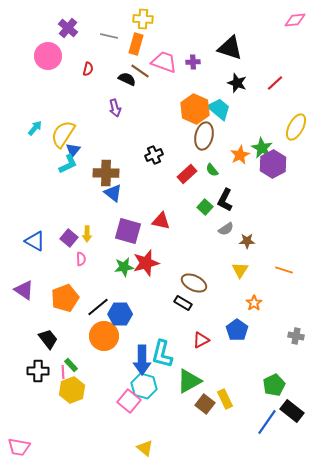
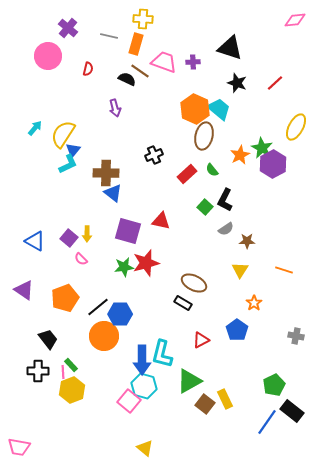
pink semicircle at (81, 259): rotated 136 degrees clockwise
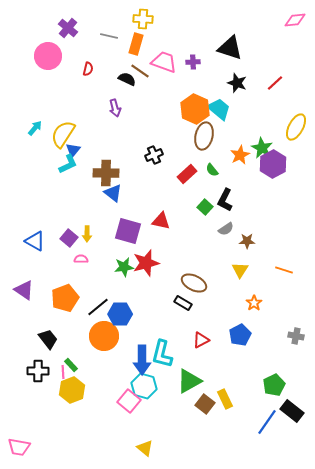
pink semicircle at (81, 259): rotated 136 degrees clockwise
blue pentagon at (237, 330): moved 3 px right, 5 px down; rotated 10 degrees clockwise
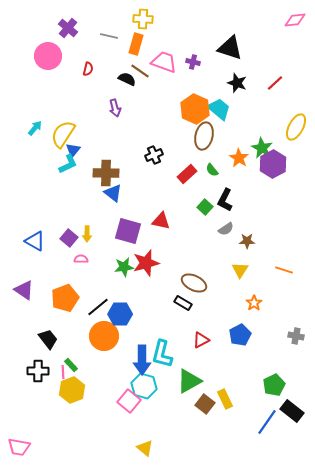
purple cross at (193, 62): rotated 16 degrees clockwise
orange star at (240, 155): moved 1 px left, 3 px down; rotated 12 degrees counterclockwise
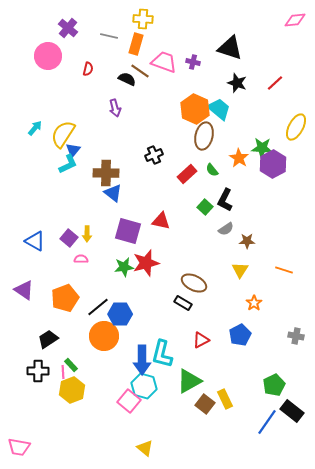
green star at (262, 148): rotated 25 degrees counterclockwise
black trapezoid at (48, 339): rotated 85 degrees counterclockwise
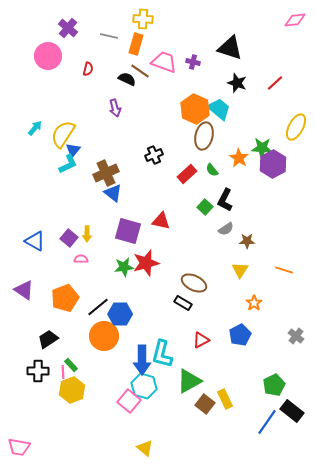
brown cross at (106, 173): rotated 25 degrees counterclockwise
gray cross at (296, 336): rotated 28 degrees clockwise
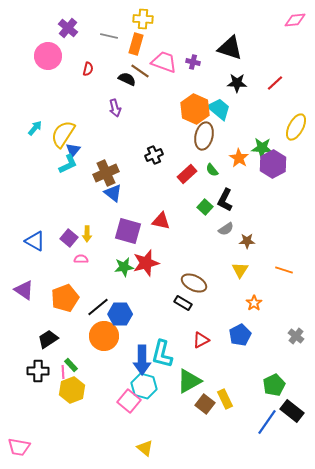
black star at (237, 83): rotated 18 degrees counterclockwise
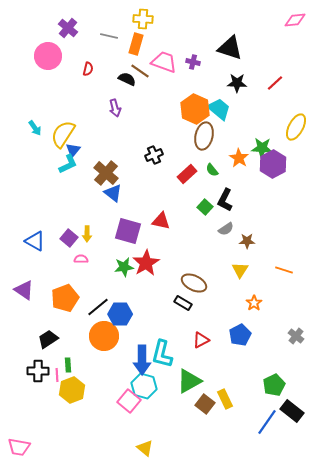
cyan arrow at (35, 128): rotated 105 degrees clockwise
brown cross at (106, 173): rotated 25 degrees counterclockwise
red star at (146, 263): rotated 16 degrees counterclockwise
green rectangle at (71, 365): moved 3 px left; rotated 40 degrees clockwise
pink line at (63, 372): moved 6 px left, 3 px down
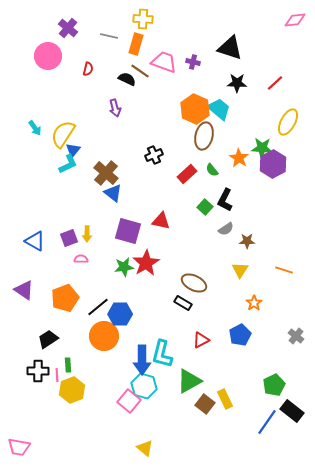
yellow ellipse at (296, 127): moved 8 px left, 5 px up
purple square at (69, 238): rotated 30 degrees clockwise
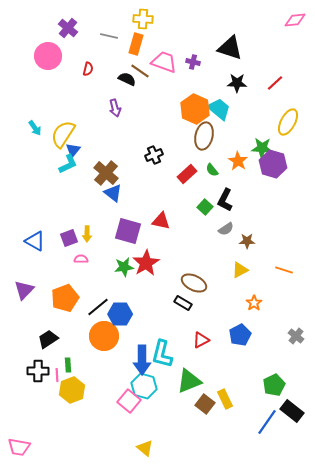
orange star at (239, 158): moved 1 px left, 3 px down
purple hexagon at (273, 164): rotated 16 degrees counterclockwise
yellow triangle at (240, 270): rotated 30 degrees clockwise
purple triangle at (24, 290): rotated 40 degrees clockwise
green triangle at (189, 381): rotated 8 degrees clockwise
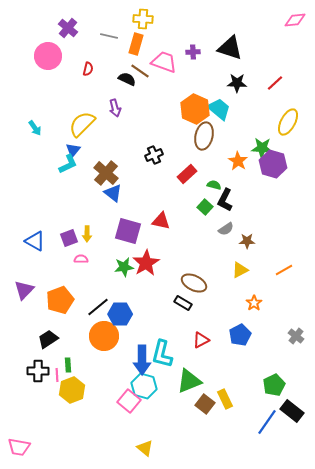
purple cross at (193, 62): moved 10 px up; rotated 16 degrees counterclockwise
yellow semicircle at (63, 134): moved 19 px right, 10 px up; rotated 12 degrees clockwise
green semicircle at (212, 170): moved 2 px right, 15 px down; rotated 144 degrees clockwise
orange line at (284, 270): rotated 48 degrees counterclockwise
orange pentagon at (65, 298): moved 5 px left, 2 px down
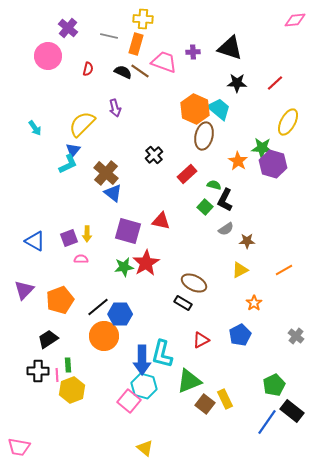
black semicircle at (127, 79): moved 4 px left, 7 px up
black cross at (154, 155): rotated 18 degrees counterclockwise
